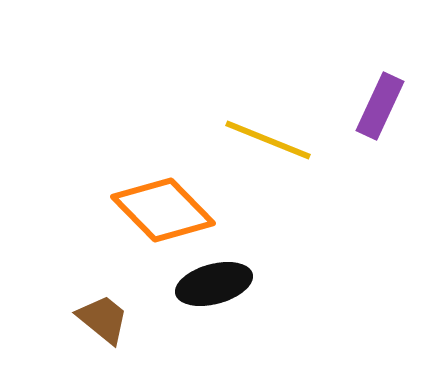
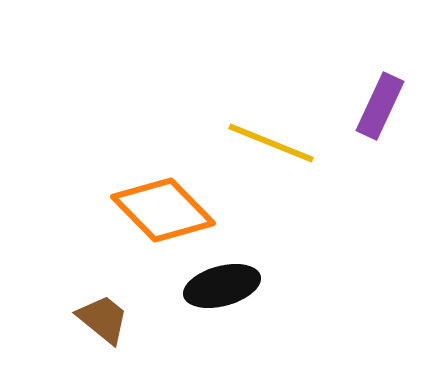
yellow line: moved 3 px right, 3 px down
black ellipse: moved 8 px right, 2 px down
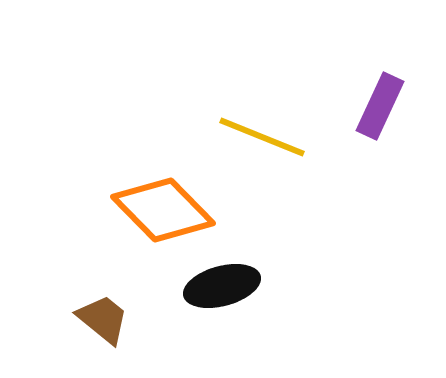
yellow line: moved 9 px left, 6 px up
